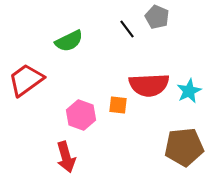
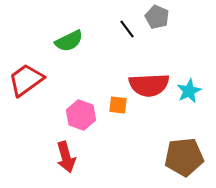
brown pentagon: moved 10 px down
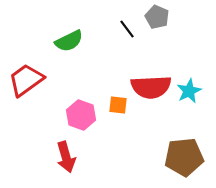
red semicircle: moved 2 px right, 2 px down
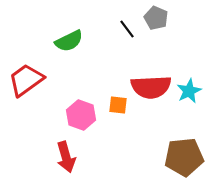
gray pentagon: moved 1 px left, 1 px down
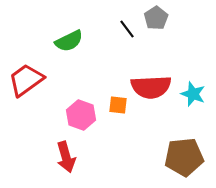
gray pentagon: rotated 15 degrees clockwise
cyan star: moved 4 px right, 3 px down; rotated 25 degrees counterclockwise
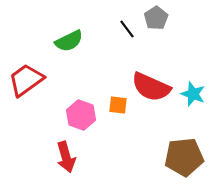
red semicircle: rotated 27 degrees clockwise
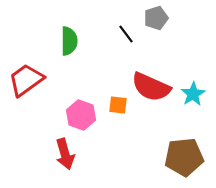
gray pentagon: rotated 15 degrees clockwise
black line: moved 1 px left, 5 px down
green semicircle: rotated 64 degrees counterclockwise
cyan star: rotated 20 degrees clockwise
red arrow: moved 1 px left, 3 px up
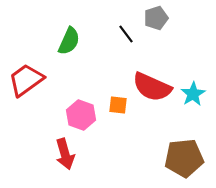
green semicircle: rotated 24 degrees clockwise
red semicircle: moved 1 px right
brown pentagon: moved 1 px down
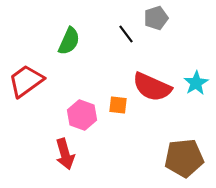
red trapezoid: moved 1 px down
cyan star: moved 3 px right, 11 px up
pink hexagon: moved 1 px right
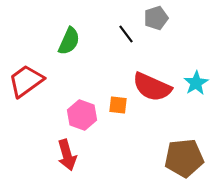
red arrow: moved 2 px right, 1 px down
